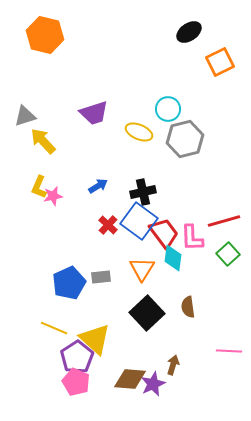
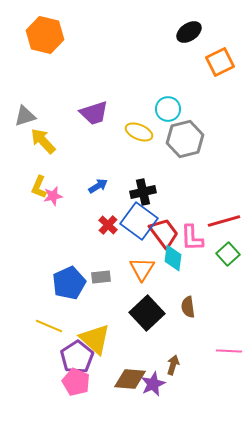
yellow line: moved 5 px left, 2 px up
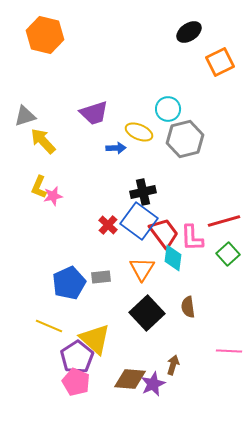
blue arrow: moved 18 px right, 38 px up; rotated 30 degrees clockwise
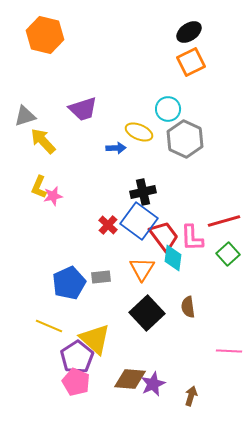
orange square: moved 29 px left
purple trapezoid: moved 11 px left, 4 px up
gray hexagon: rotated 21 degrees counterclockwise
red trapezoid: moved 3 px down
brown arrow: moved 18 px right, 31 px down
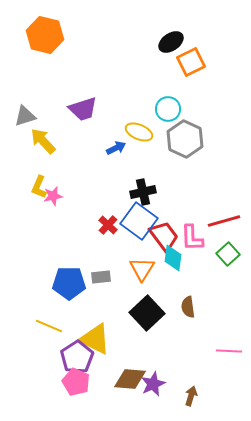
black ellipse: moved 18 px left, 10 px down
blue arrow: rotated 24 degrees counterclockwise
blue pentagon: rotated 24 degrees clockwise
yellow triangle: rotated 16 degrees counterclockwise
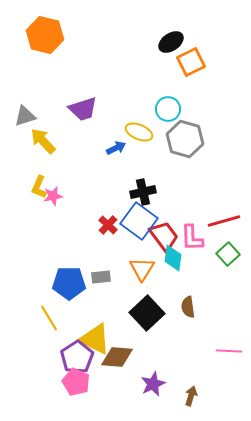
gray hexagon: rotated 9 degrees counterclockwise
yellow line: moved 8 px up; rotated 36 degrees clockwise
brown diamond: moved 13 px left, 22 px up
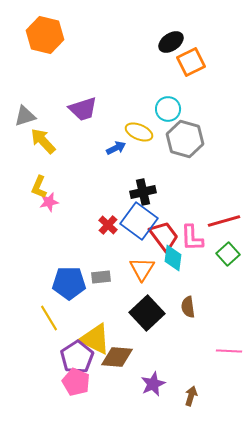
pink star: moved 4 px left, 6 px down
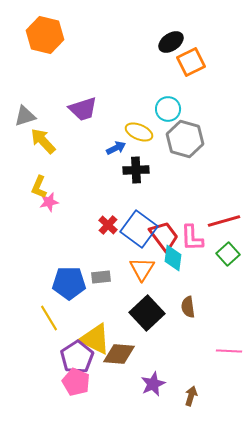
black cross: moved 7 px left, 22 px up; rotated 10 degrees clockwise
blue square: moved 8 px down
brown diamond: moved 2 px right, 3 px up
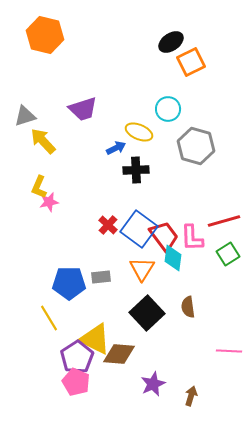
gray hexagon: moved 11 px right, 7 px down
green square: rotated 10 degrees clockwise
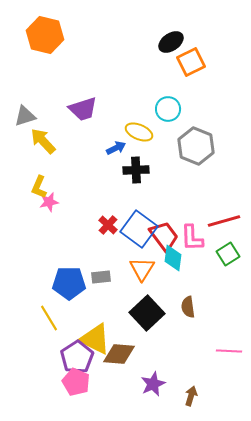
gray hexagon: rotated 6 degrees clockwise
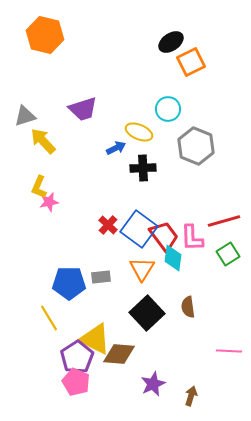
black cross: moved 7 px right, 2 px up
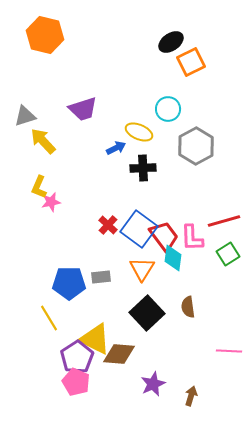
gray hexagon: rotated 9 degrees clockwise
pink star: moved 2 px right
